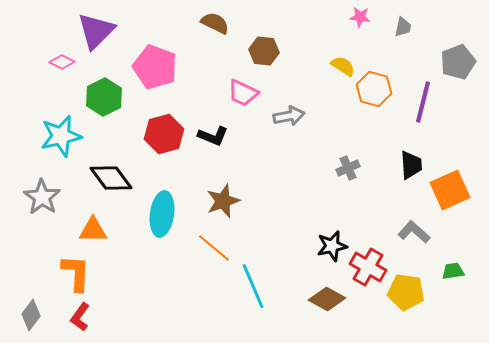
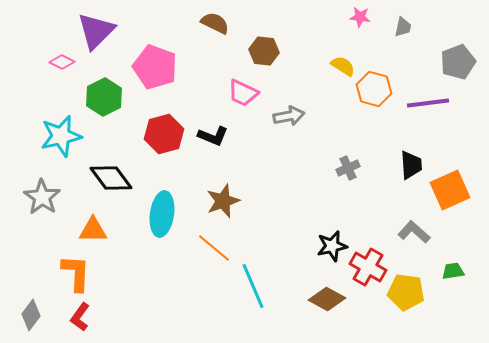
purple line: moved 5 px right, 1 px down; rotated 69 degrees clockwise
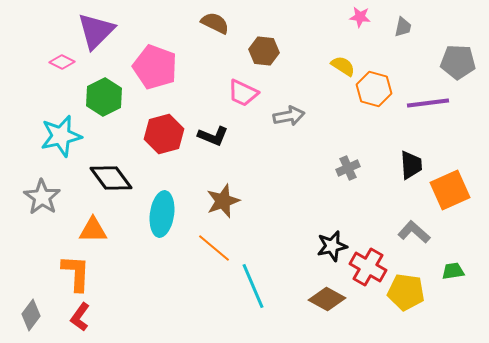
gray pentagon: rotated 24 degrees clockwise
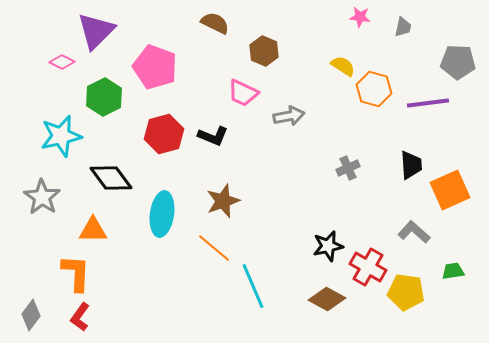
brown hexagon: rotated 16 degrees clockwise
black star: moved 4 px left
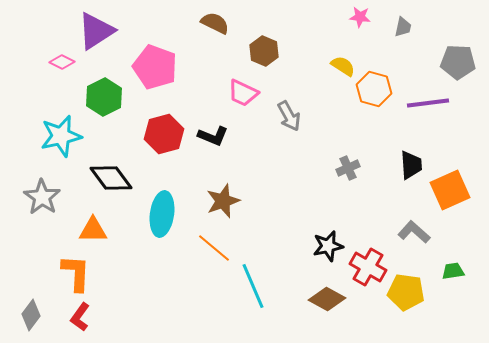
purple triangle: rotated 12 degrees clockwise
gray arrow: rotated 72 degrees clockwise
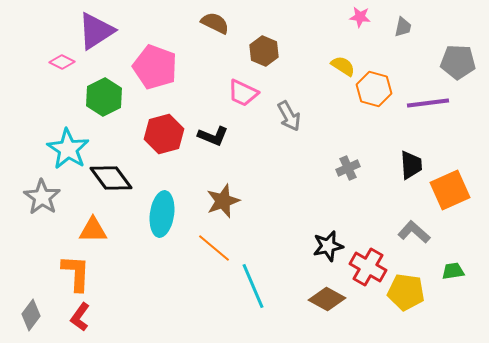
cyan star: moved 7 px right, 13 px down; rotated 27 degrees counterclockwise
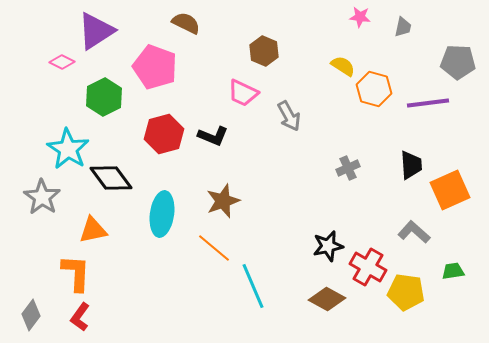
brown semicircle: moved 29 px left
orange triangle: rotated 12 degrees counterclockwise
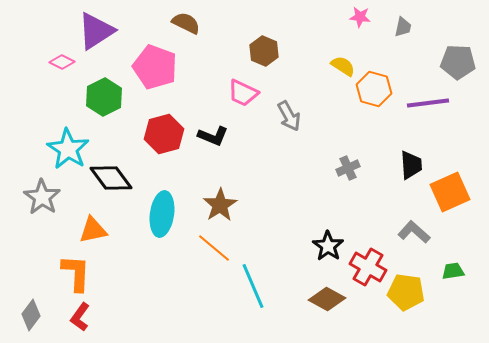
orange square: moved 2 px down
brown star: moved 3 px left, 4 px down; rotated 12 degrees counterclockwise
black star: rotated 24 degrees counterclockwise
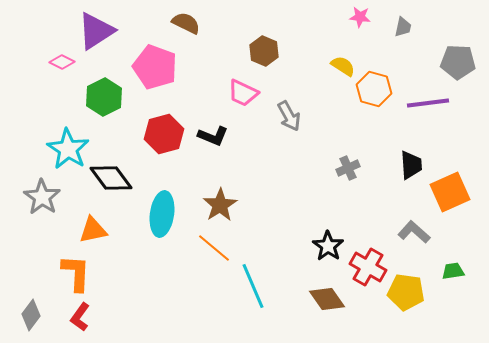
brown diamond: rotated 27 degrees clockwise
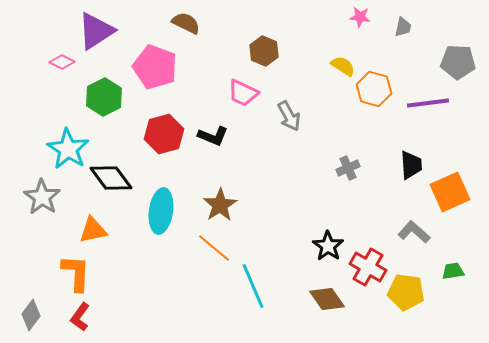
cyan ellipse: moved 1 px left, 3 px up
